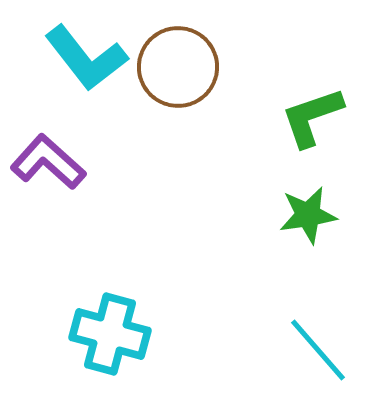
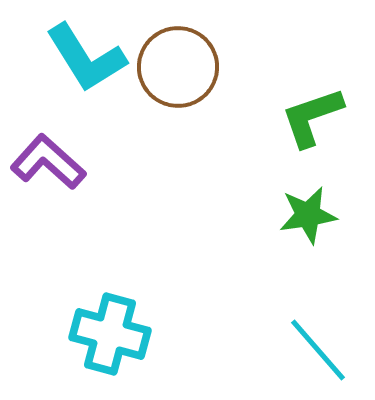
cyan L-shape: rotated 6 degrees clockwise
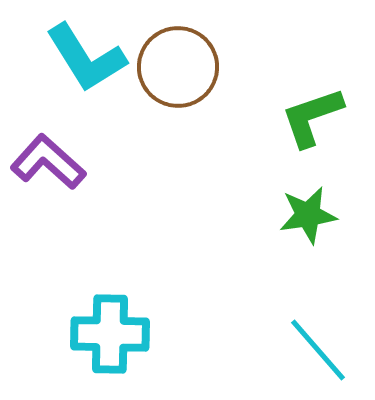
cyan cross: rotated 14 degrees counterclockwise
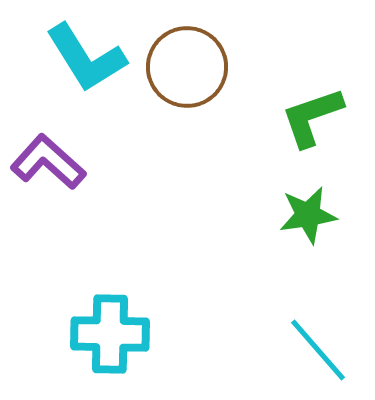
brown circle: moved 9 px right
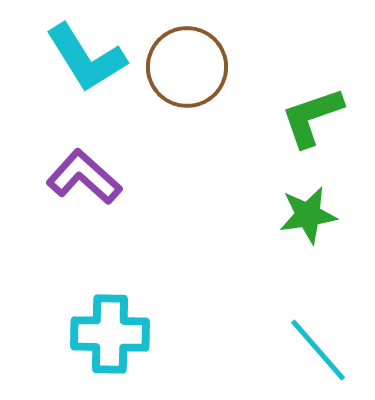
purple L-shape: moved 36 px right, 15 px down
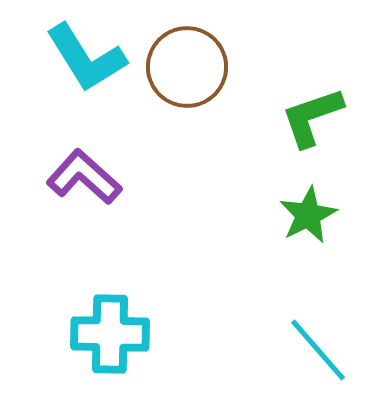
green star: rotated 18 degrees counterclockwise
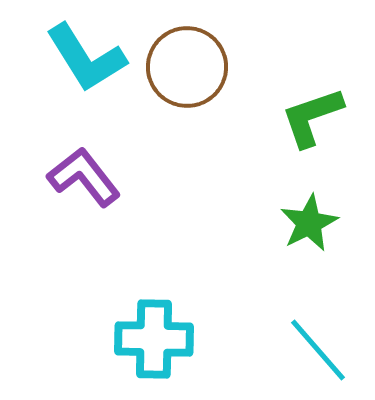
purple L-shape: rotated 10 degrees clockwise
green star: moved 1 px right, 8 px down
cyan cross: moved 44 px right, 5 px down
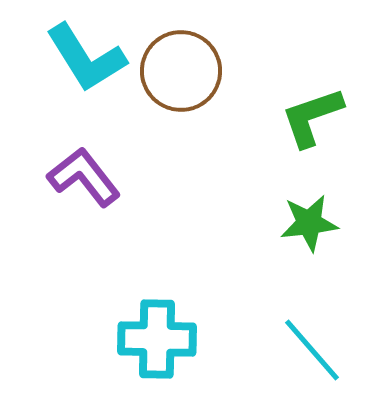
brown circle: moved 6 px left, 4 px down
green star: rotated 20 degrees clockwise
cyan cross: moved 3 px right
cyan line: moved 6 px left
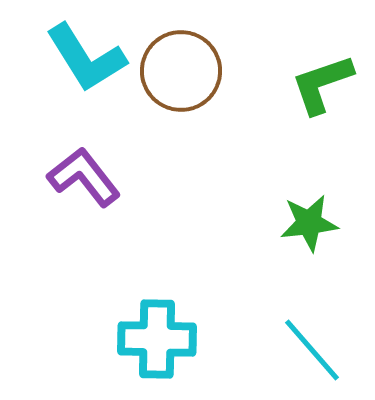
green L-shape: moved 10 px right, 33 px up
